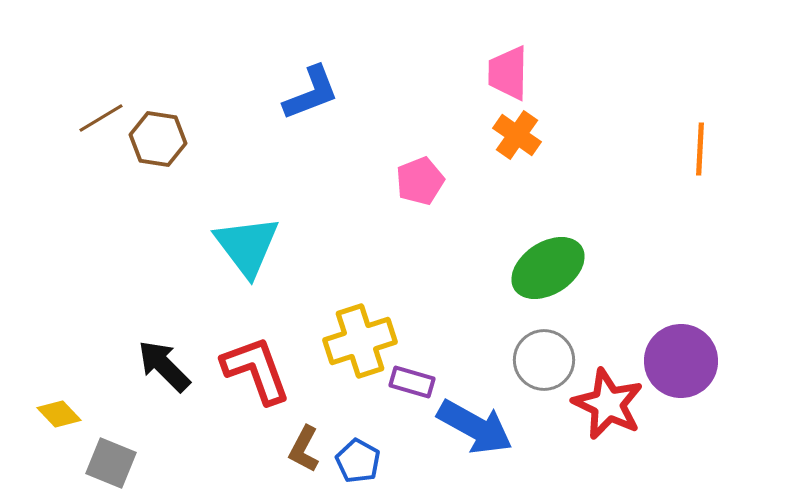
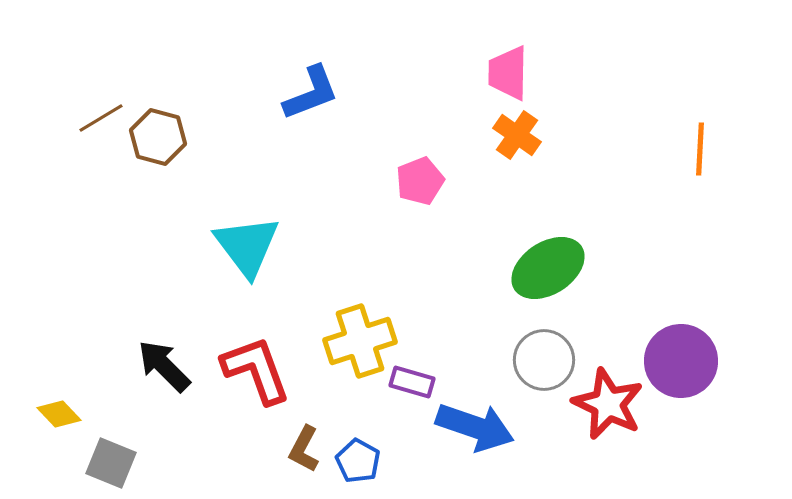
brown hexagon: moved 2 px up; rotated 6 degrees clockwise
blue arrow: rotated 10 degrees counterclockwise
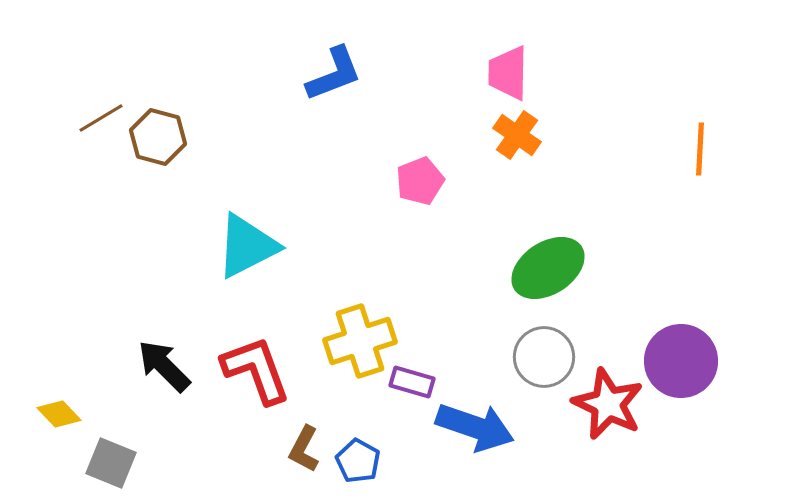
blue L-shape: moved 23 px right, 19 px up
cyan triangle: rotated 40 degrees clockwise
gray circle: moved 3 px up
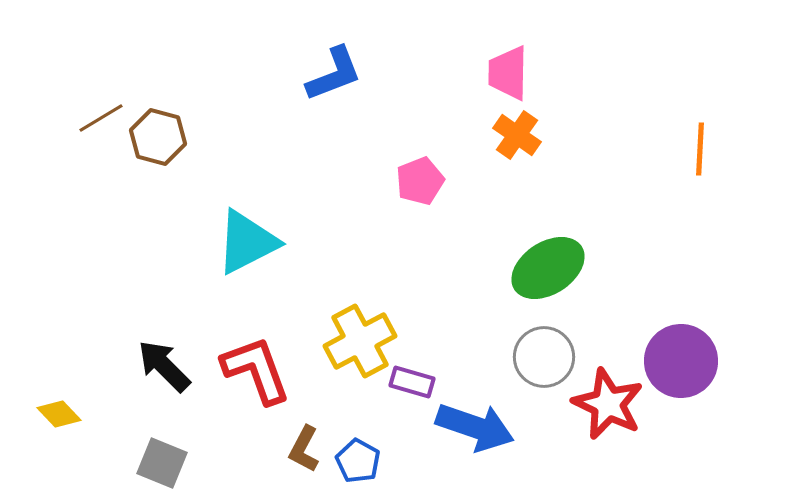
cyan triangle: moved 4 px up
yellow cross: rotated 10 degrees counterclockwise
gray square: moved 51 px right
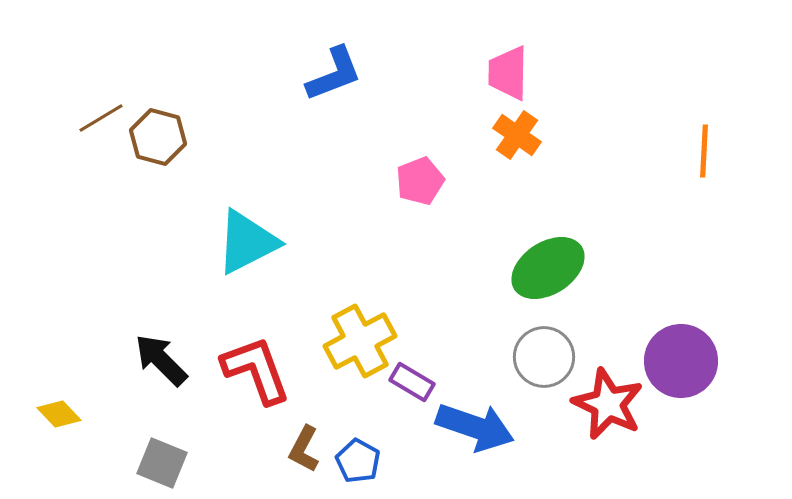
orange line: moved 4 px right, 2 px down
black arrow: moved 3 px left, 6 px up
purple rectangle: rotated 15 degrees clockwise
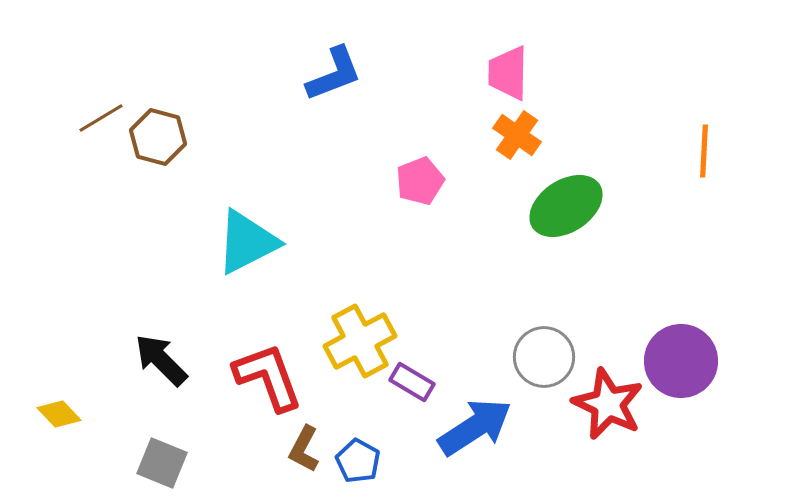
green ellipse: moved 18 px right, 62 px up
red L-shape: moved 12 px right, 7 px down
blue arrow: rotated 52 degrees counterclockwise
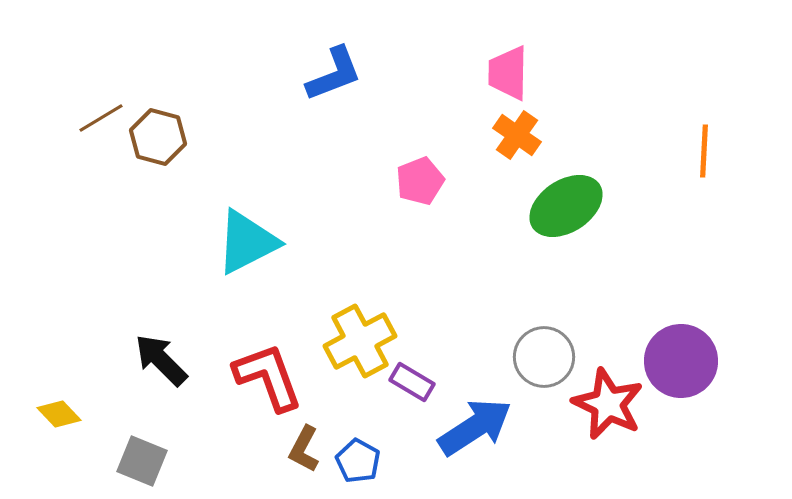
gray square: moved 20 px left, 2 px up
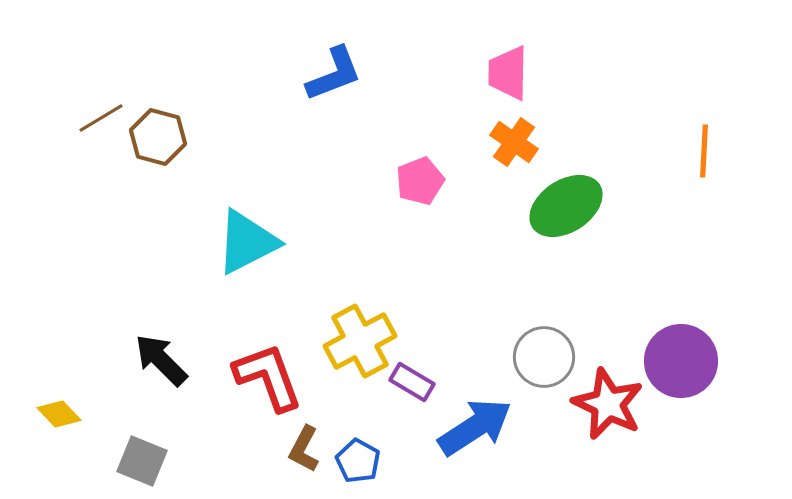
orange cross: moved 3 px left, 7 px down
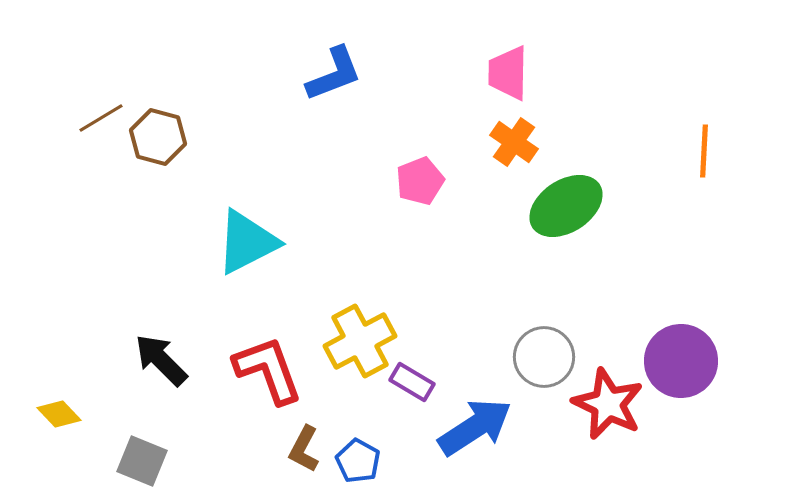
red L-shape: moved 7 px up
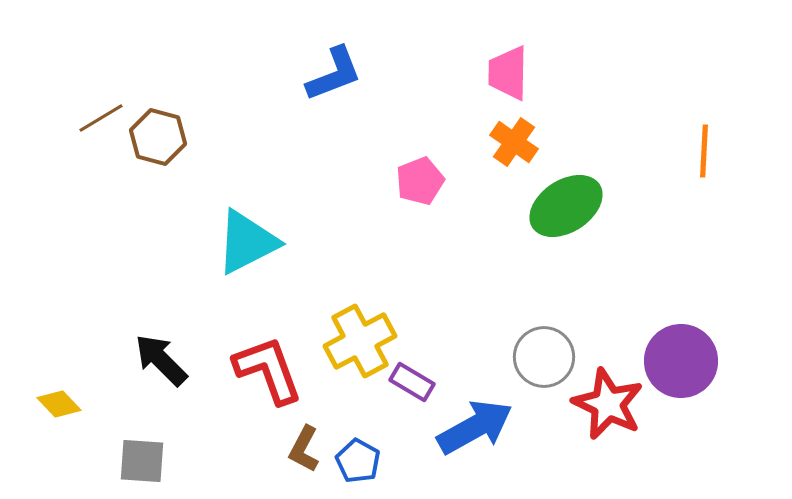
yellow diamond: moved 10 px up
blue arrow: rotated 4 degrees clockwise
gray square: rotated 18 degrees counterclockwise
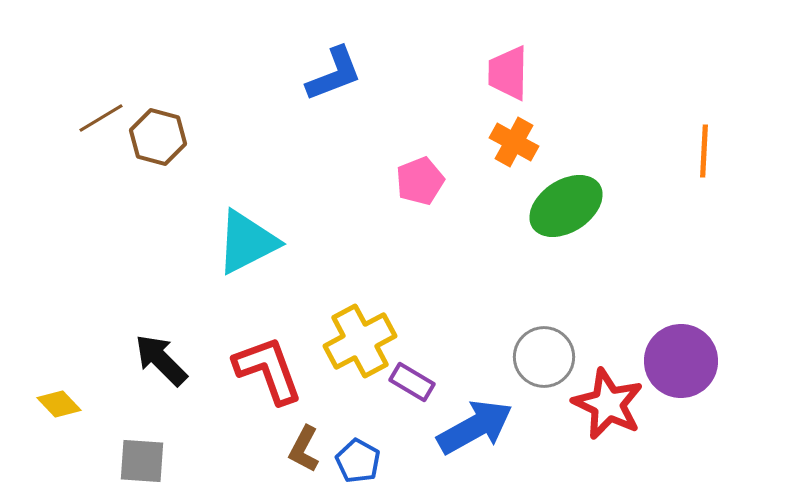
orange cross: rotated 6 degrees counterclockwise
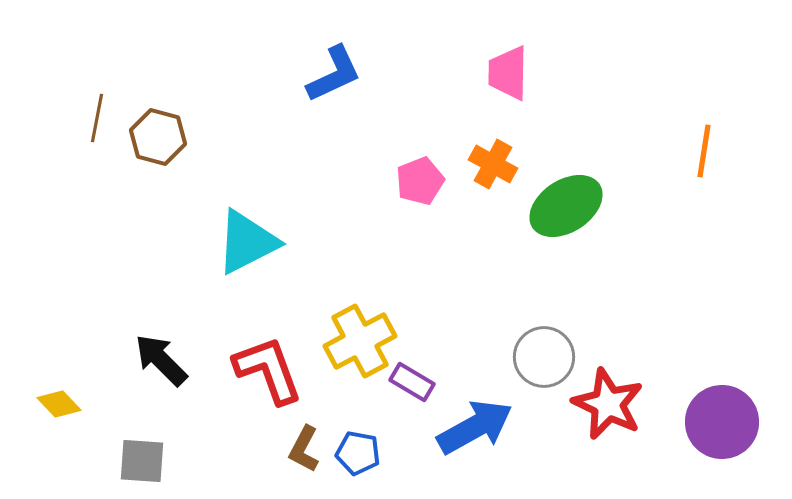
blue L-shape: rotated 4 degrees counterclockwise
brown line: moved 4 px left; rotated 48 degrees counterclockwise
orange cross: moved 21 px left, 22 px down
orange line: rotated 6 degrees clockwise
purple circle: moved 41 px right, 61 px down
blue pentagon: moved 8 px up; rotated 18 degrees counterclockwise
